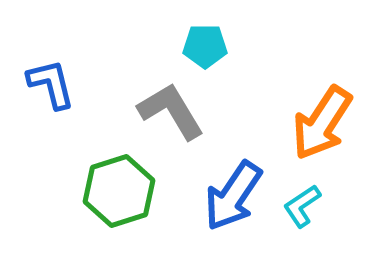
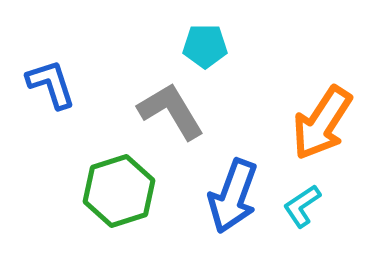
blue L-shape: rotated 4 degrees counterclockwise
blue arrow: rotated 14 degrees counterclockwise
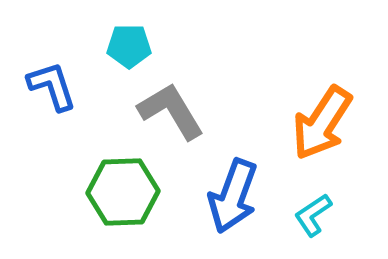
cyan pentagon: moved 76 px left
blue L-shape: moved 1 px right, 2 px down
green hexagon: moved 4 px right, 1 px down; rotated 16 degrees clockwise
cyan L-shape: moved 11 px right, 9 px down
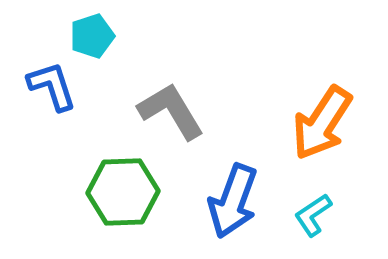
cyan pentagon: moved 37 px left, 10 px up; rotated 18 degrees counterclockwise
blue arrow: moved 5 px down
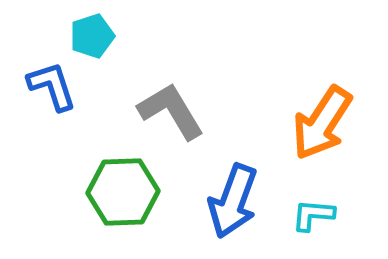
cyan L-shape: rotated 39 degrees clockwise
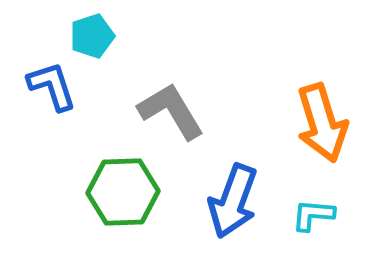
orange arrow: rotated 50 degrees counterclockwise
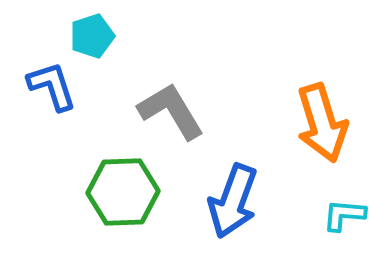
cyan L-shape: moved 31 px right
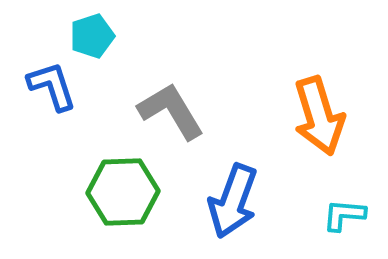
orange arrow: moved 3 px left, 7 px up
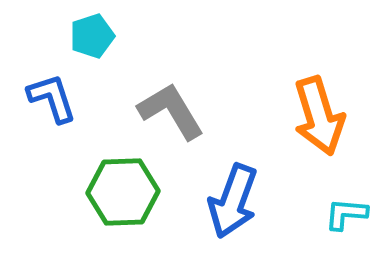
blue L-shape: moved 12 px down
cyan L-shape: moved 2 px right, 1 px up
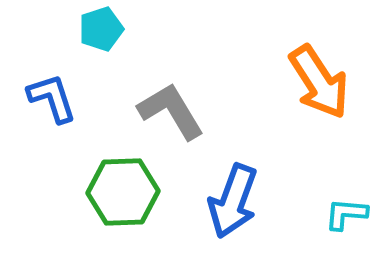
cyan pentagon: moved 9 px right, 7 px up
orange arrow: moved 34 px up; rotated 16 degrees counterclockwise
